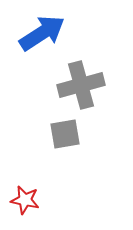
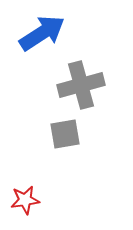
red star: rotated 20 degrees counterclockwise
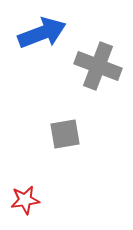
blue arrow: rotated 12 degrees clockwise
gray cross: moved 17 px right, 19 px up; rotated 36 degrees clockwise
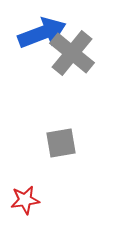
gray cross: moved 26 px left, 13 px up; rotated 18 degrees clockwise
gray square: moved 4 px left, 9 px down
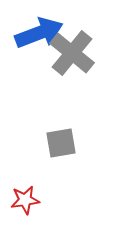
blue arrow: moved 3 px left
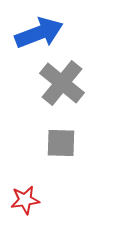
gray cross: moved 10 px left, 30 px down
gray square: rotated 12 degrees clockwise
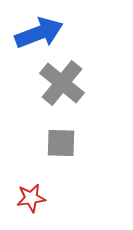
red star: moved 6 px right, 2 px up
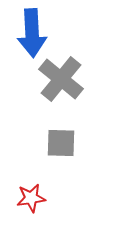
blue arrow: moved 7 px left; rotated 108 degrees clockwise
gray cross: moved 1 px left, 4 px up
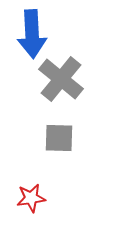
blue arrow: moved 1 px down
gray square: moved 2 px left, 5 px up
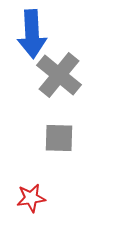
gray cross: moved 2 px left, 4 px up
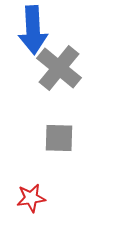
blue arrow: moved 1 px right, 4 px up
gray cross: moved 7 px up
